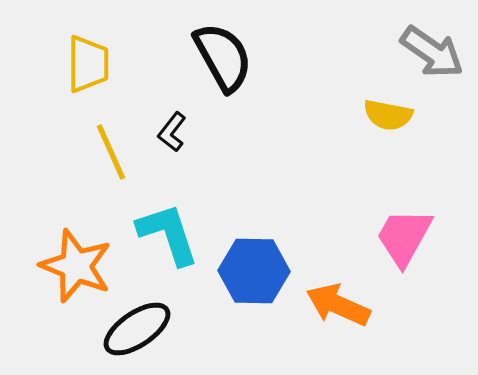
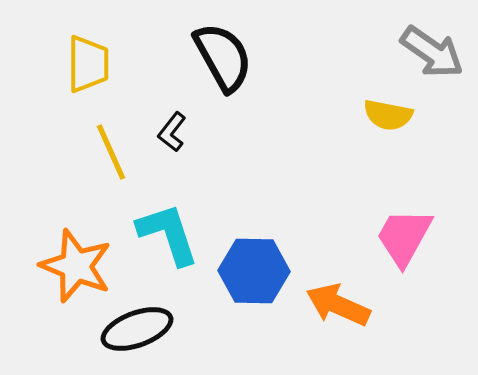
black ellipse: rotated 14 degrees clockwise
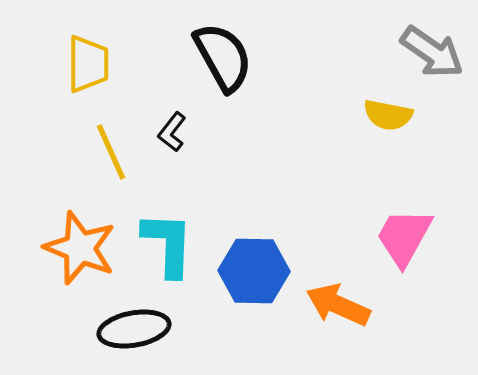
cyan L-shape: moved 10 px down; rotated 20 degrees clockwise
orange star: moved 4 px right, 18 px up
black ellipse: moved 3 px left; rotated 10 degrees clockwise
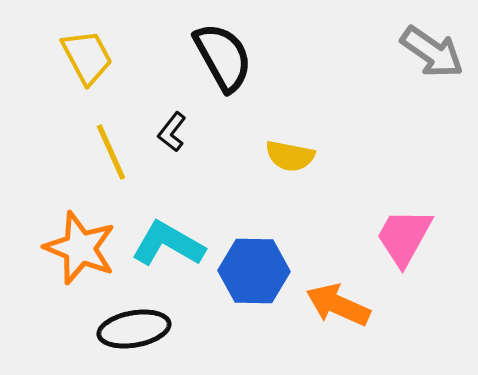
yellow trapezoid: moved 1 px left, 7 px up; rotated 28 degrees counterclockwise
yellow semicircle: moved 98 px left, 41 px down
cyan L-shape: rotated 62 degrees counterclockwise
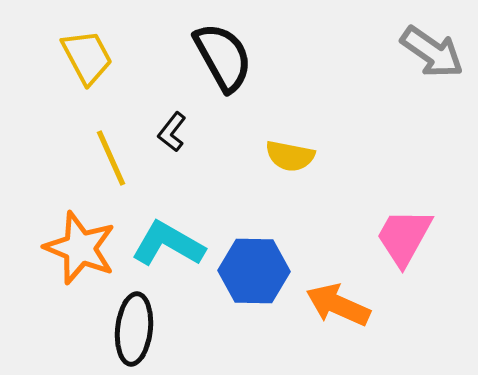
yellow line: moved 6 px down
black ellipse: rotated 74 degrees counterclockwise
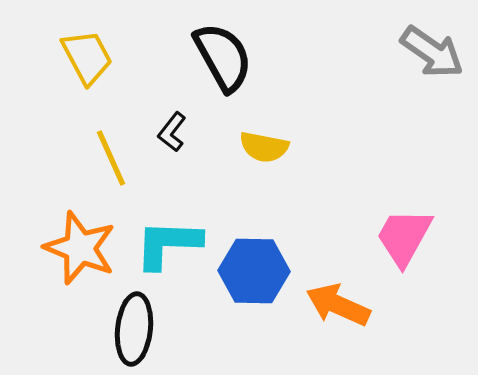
yellow semicircle: moved 26 px left, 9 px up
cyan L-shape: rotated 28 degrees counterclockwise
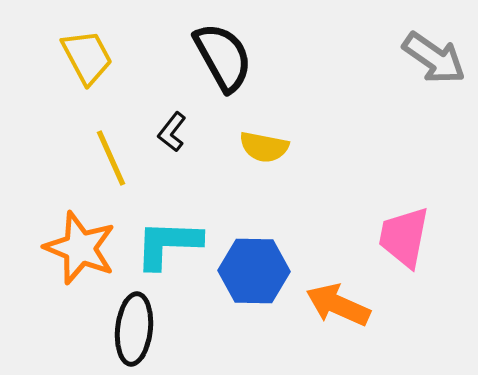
gray arrow: moved 2 px right, 6 px down
pink trapezoid: rotated 18 degrees counterclockwise
